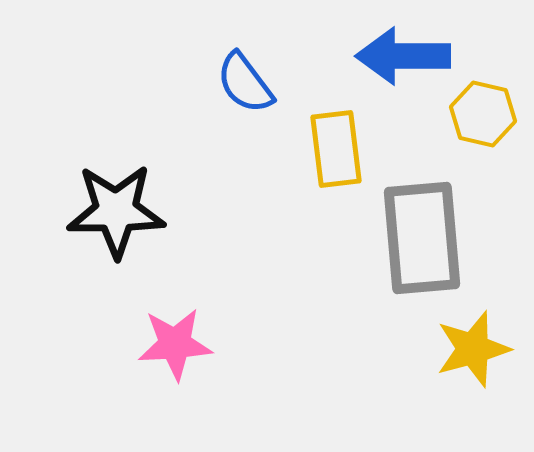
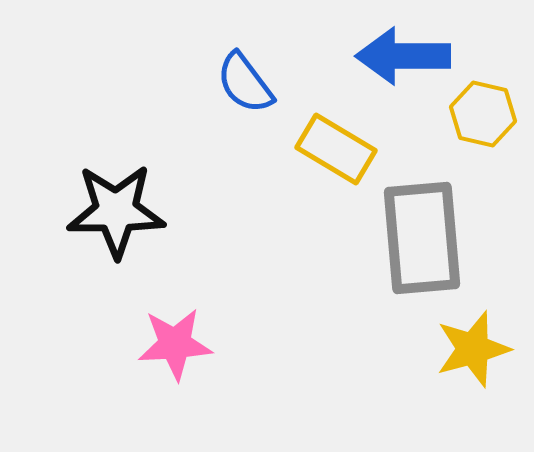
yellow rectangle: rotated 52 degrees counterclockwise
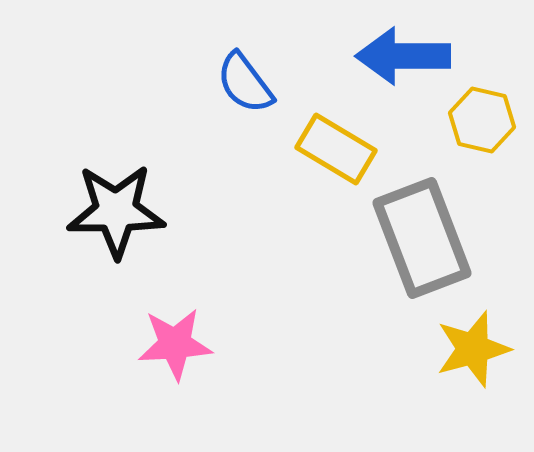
yellow hexagon: moved 1 px left, 6 px down
gray rectangle: rotated 16 degrees counterclockwise
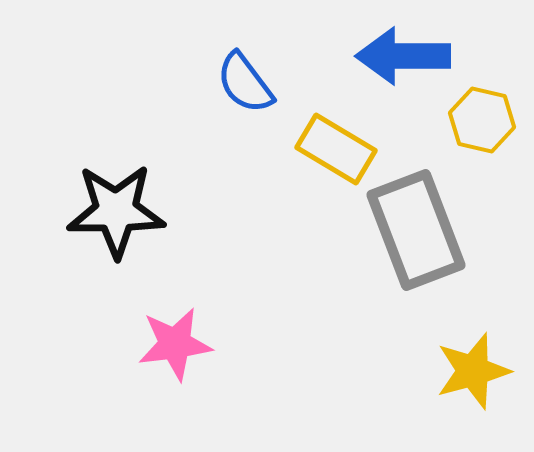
gray rectangle: moved 6 px left, 8 px up
pink star: rotated 4 degrees counterclockwise
yellow star: moved 22 px down
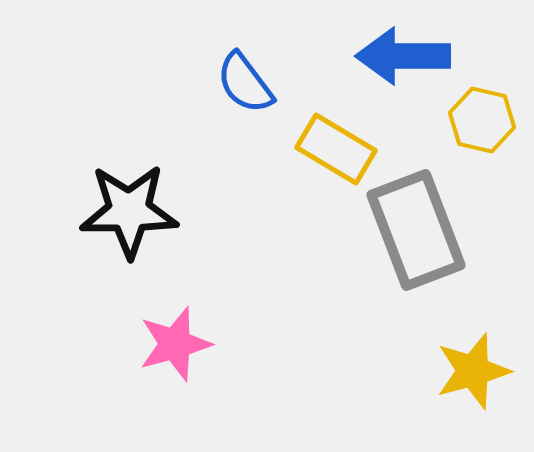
black star: moved 13 px right
pink star: rotated 8 degrees counterclockwise
